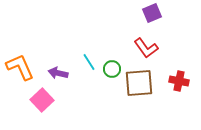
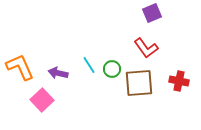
cyan line: moved 3 px down
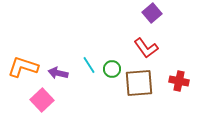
purple square: rotated 18 degrees counterclockwise
orange L-shape: moved 3 px right; rotated 48 degrees counterclockwise
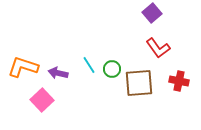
red L-shape: moved 12 px right
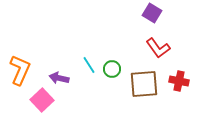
purple square: rotated 18 degrees counterclockwise
orange L-shape: moved 3 px left, 3 px down; rotated 96 degrees clockwise
purple arrow: moved 1 px right, 5 px down
brown square: moved 5 px right, 1 px down
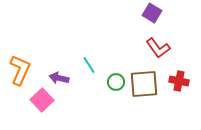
green circle: moved 4 px right, 13 px down
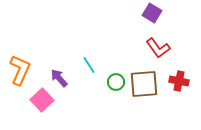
purple arrow: rotated 36 degrees clockwise
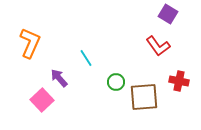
purple square: moved 16 px right, 1 px down
red L-shape: moved 2 px up
cyan line: moved 3 px left, 7 px up
orange L-shape: moved 10 px right, 27 px up
brown square: moved 13 px down
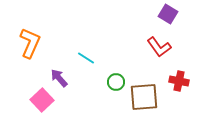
red L-shape: moved 1 px right, 1 px down
cyan line: rotated 24 degrees counterclockwise
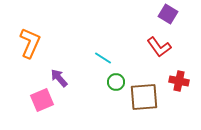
cyan line: moved 17 px right
pink square: rotated 20 degrees clockwise
